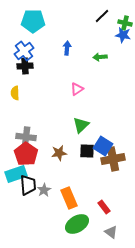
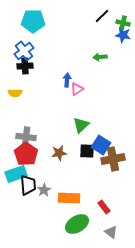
green cross: moved 2 px left
blue arrow: moved 32 px down
yellow semicircle: rotated 88 degrees counterclockwise
blue square: moved 2 px left, 1 px up
orange rectangle: rotated 65 degrees counterclockwise
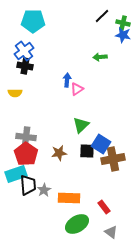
black cross: rotated 14 degrees clockwise
blue square: moved 1 px up
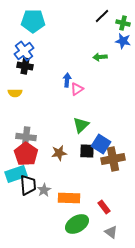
blue star: moved 6 px down
